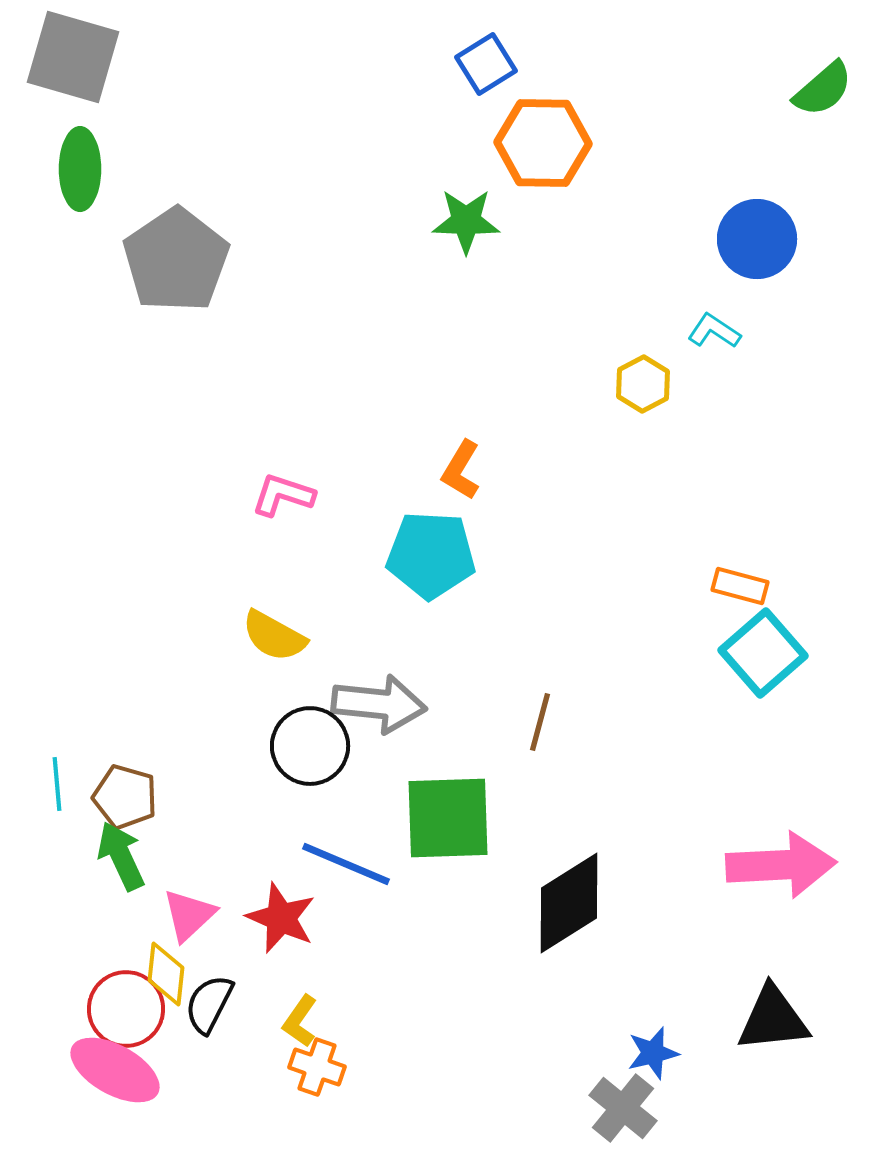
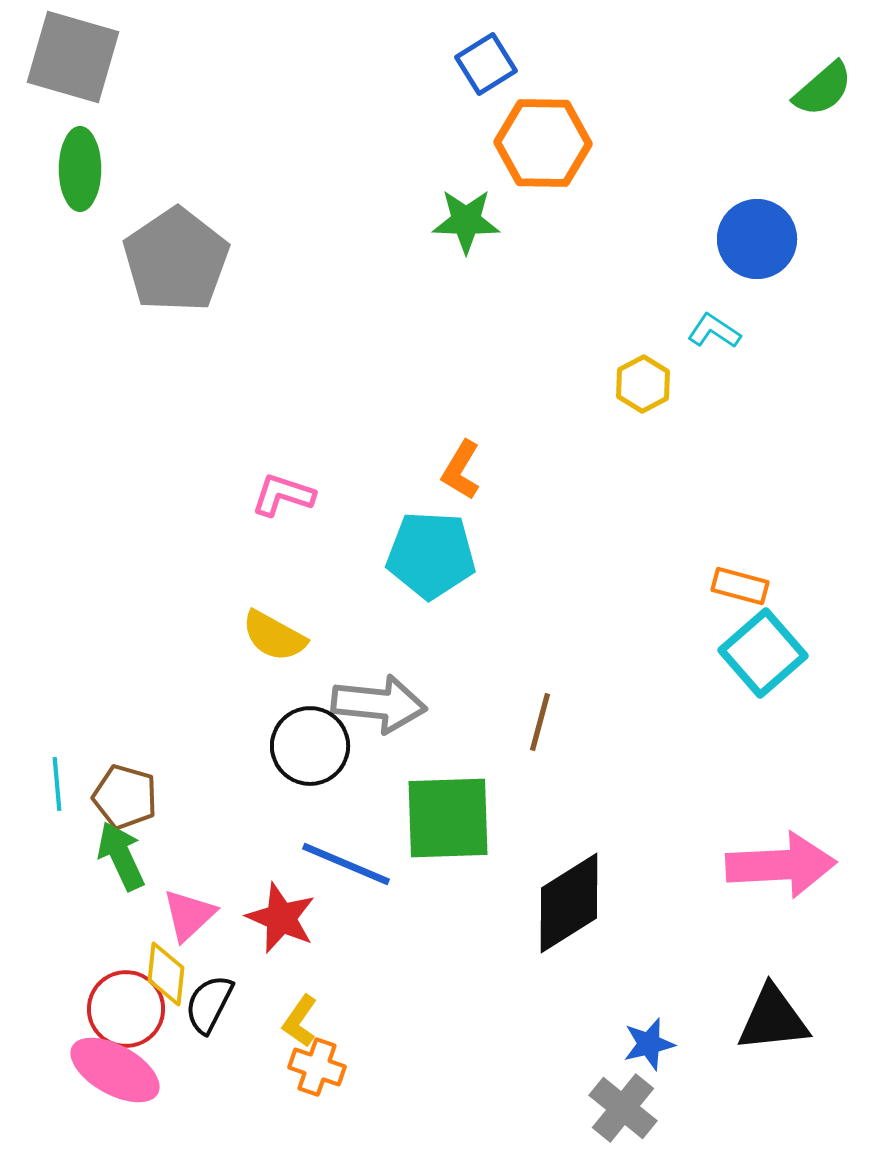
blue star: moved 4 px left, 9 px up
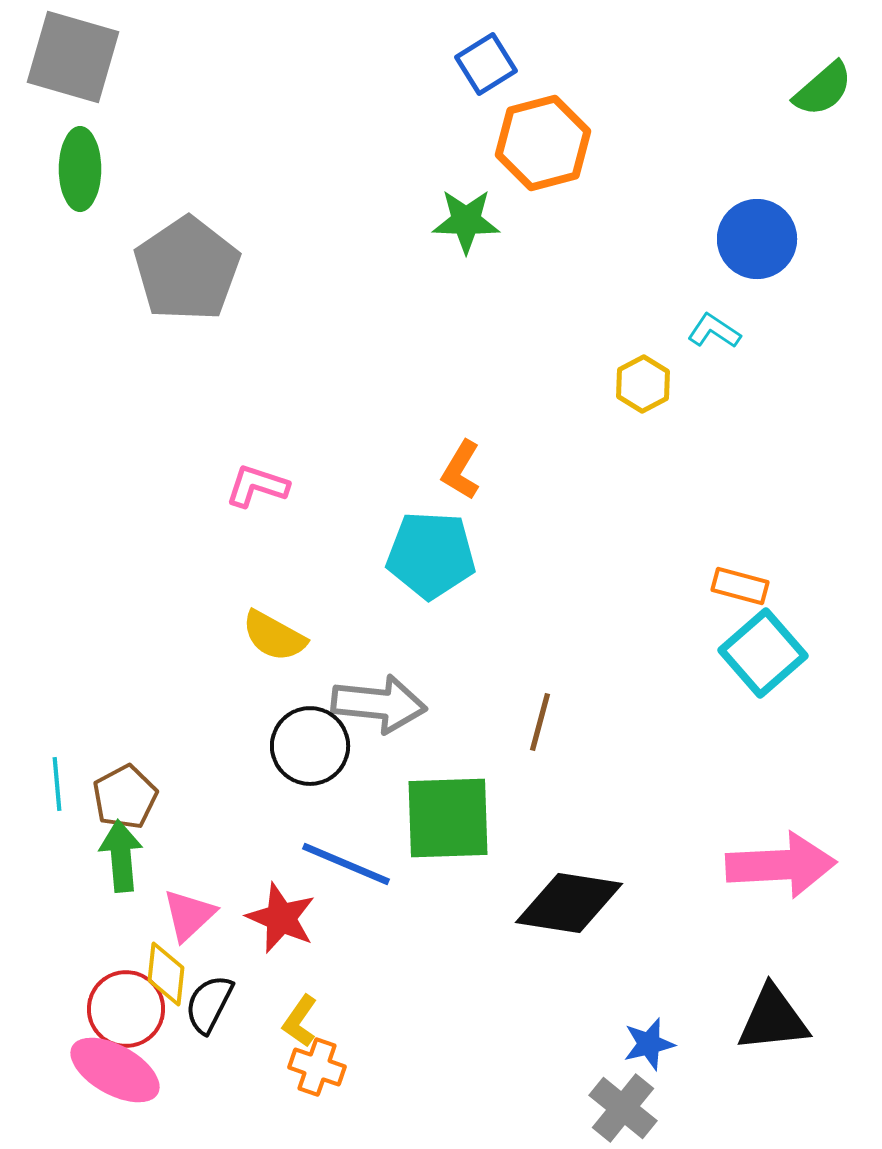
orange hexagon: rotated 16 degrees counterclockwise
gray pentagon: moved 11 px right, 9 px down
pink L-shape: moved 26 px left, 9 px up
brown pentagon: rotated 28 degrees clockwise
green arrow: rotated 20 degrees clockwise
black diamond: rotated 41 degrees clockwise
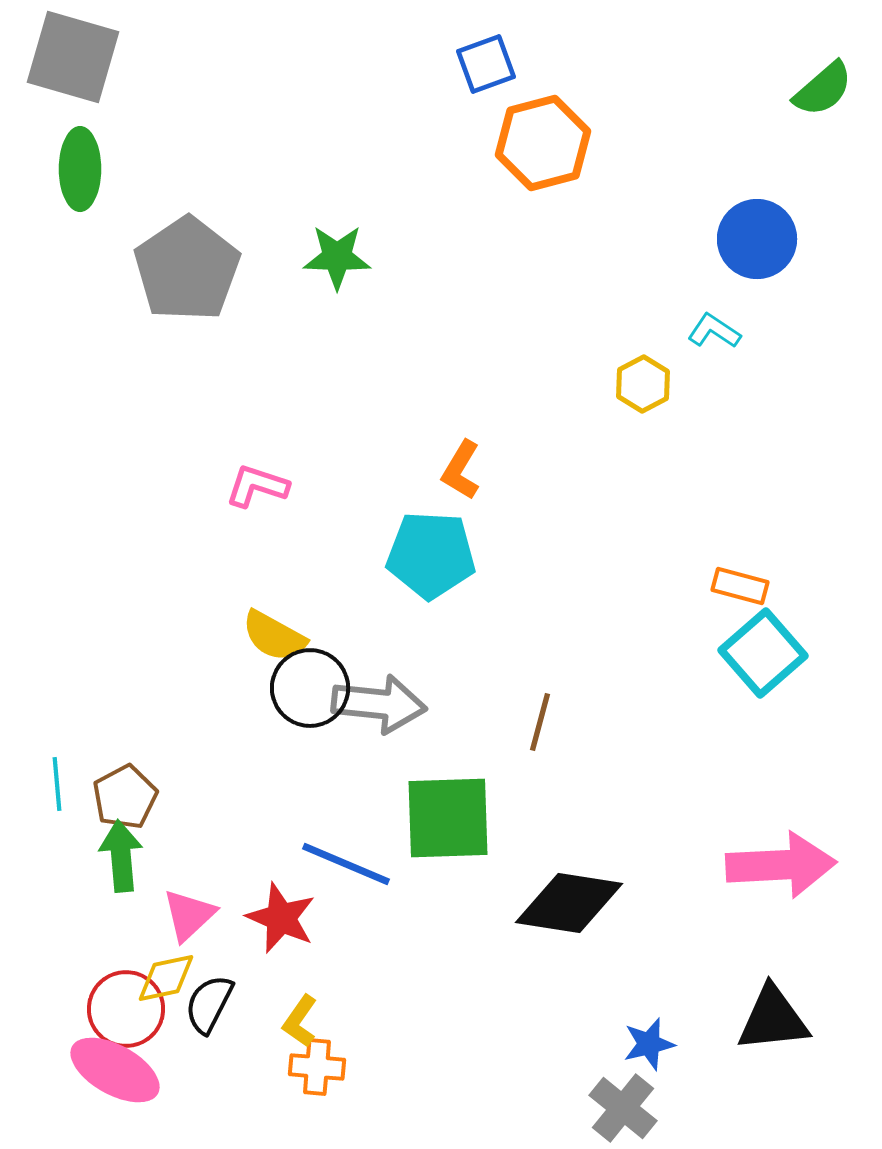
blue square: rotated 12 degrees clockwise
green star: moved 129 px left, 36 px down
black circle: moved 58 px up
yellow diamond: moved 4 px down; rotated 72 degrees clockwise
orange cross: rotated 14 degrees counterclockwise
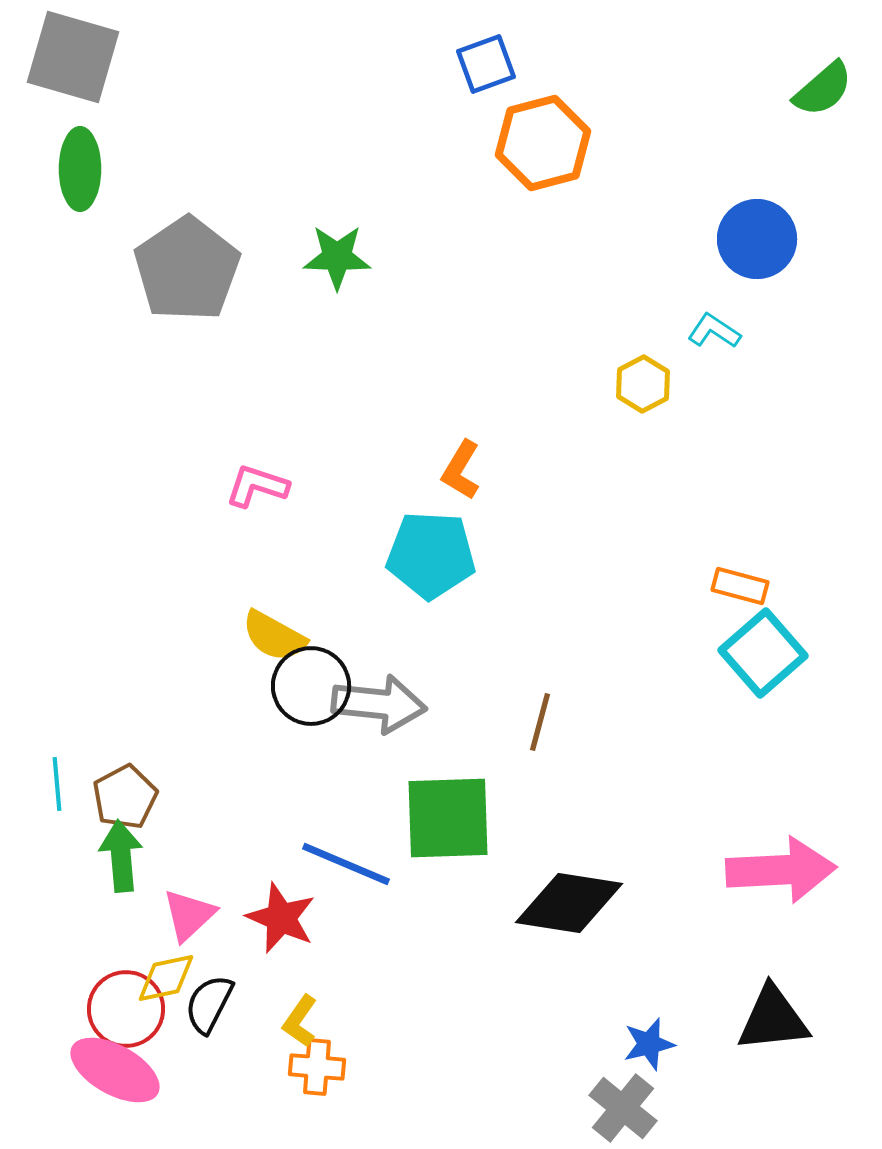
black circle: moved 1 px right, 2 px up
pink arrow: moved 5 px down
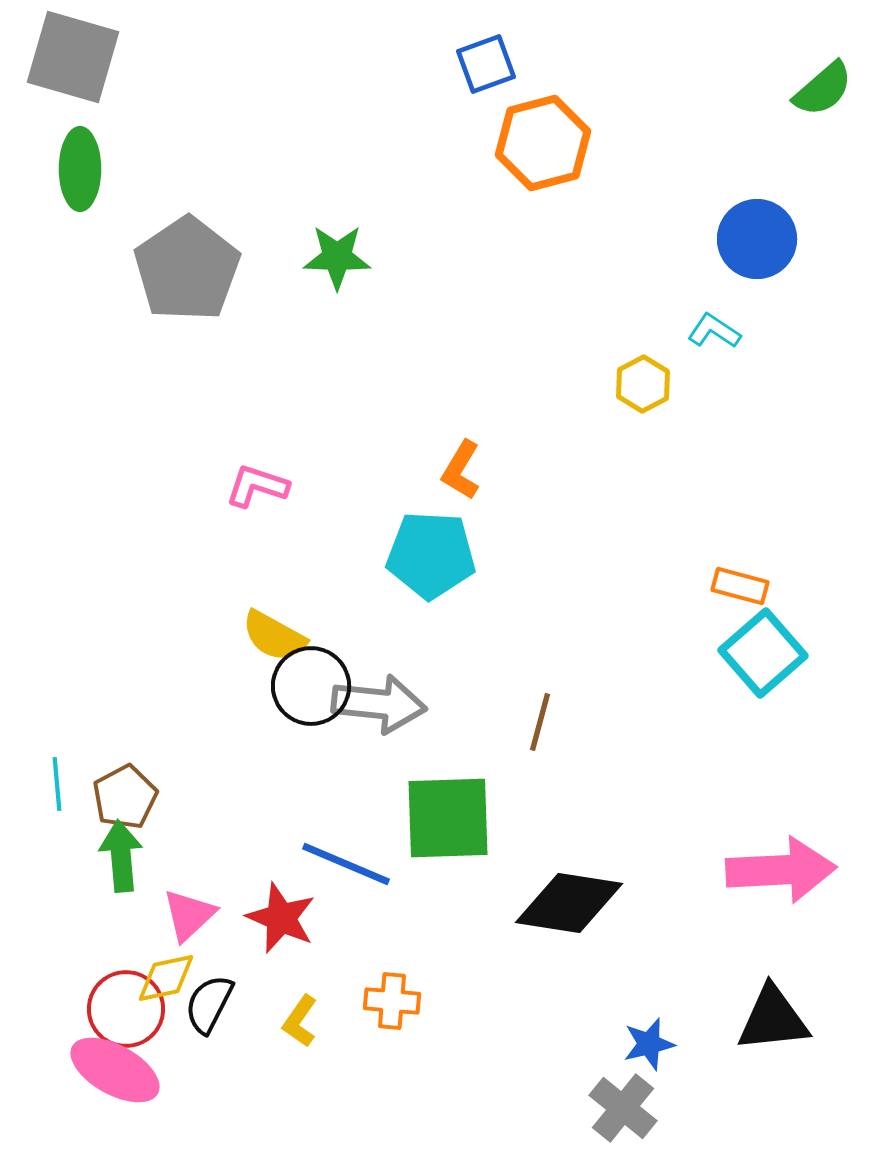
orange cross: moved 75 px right, 66 px up
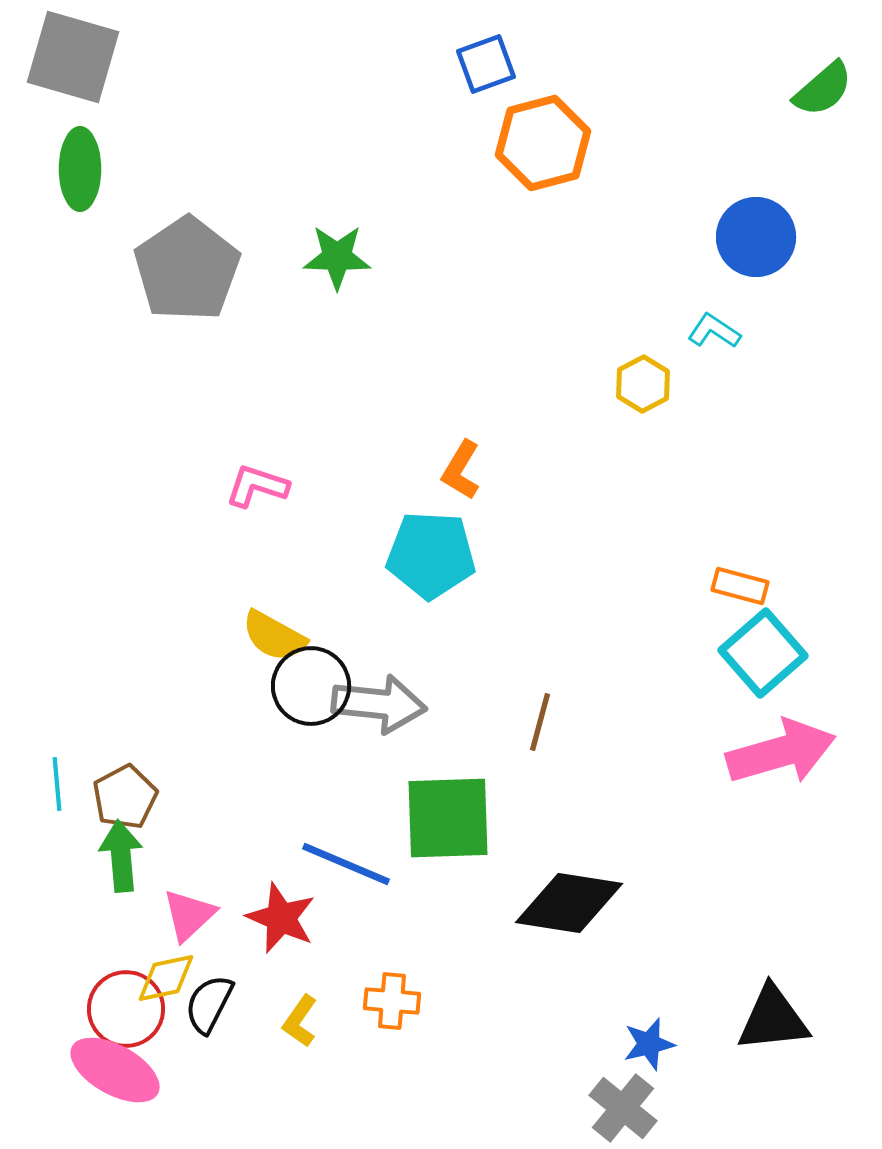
blue circle: moved 1 px left, 2 px up
pink arrow: moved 118 px up; rotated 13 degrees counterclockwise
